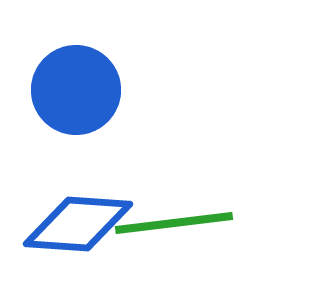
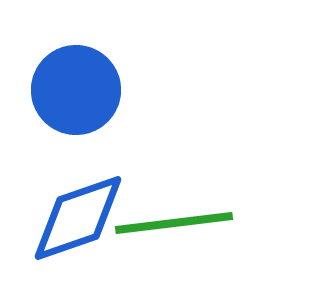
blue diamond: moved 6 px up; rotated 23 degrees counterclockwise
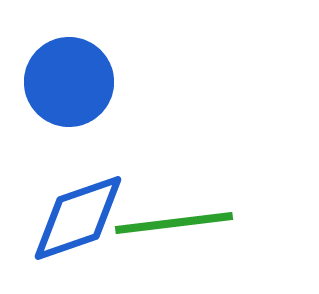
blue circle: moved 7 px left, 8 px up
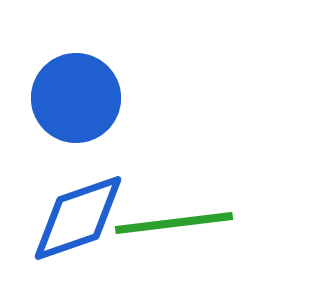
blue circle: moved 7 px right, 16 px down
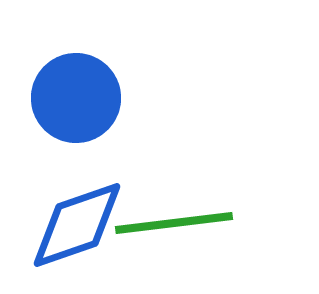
blue diamond: moved 1 px left, 7 px down
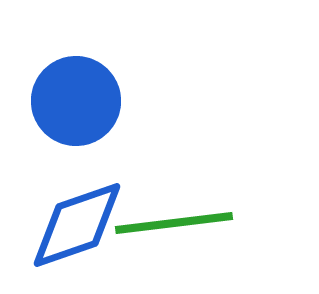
blue circle: moved 3 px down
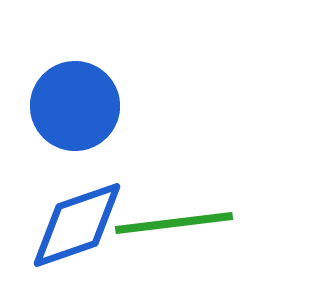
blue circle: moved 1 px left, 5 px down
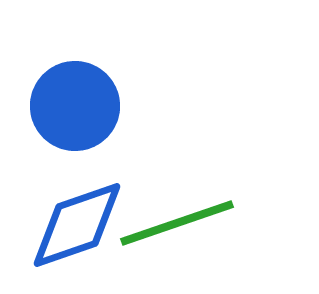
green line: moved 3 px right; rotated 12 degrees counterclockwise
